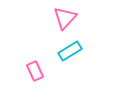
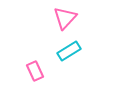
cyan rectangle: moved 1 px left
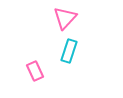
cyan rectangle: rotated 40 degrees counterclockwise
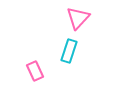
pink triangle: moved 13 px right
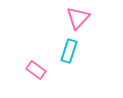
pink rectangle: moved 1 px right, 1 px up; rotated 30 degrees counterclockwise
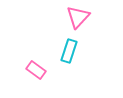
pink triangle: moved 1 px up
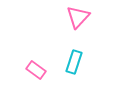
cyan rectangle: moved 5 px right, 11 px down
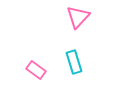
cyan rectangle: rotated 35 degrees counterclockwise
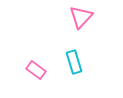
pink triangle: moved 3 px right
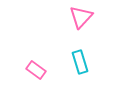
cyan rectangle: moved 6 px right
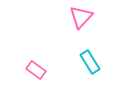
cyan rectangle: moved 10 px right; rotated 15 degrees counterclockwise
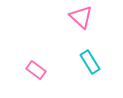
pink triangle: rotated 30 degrees counterclockwise
